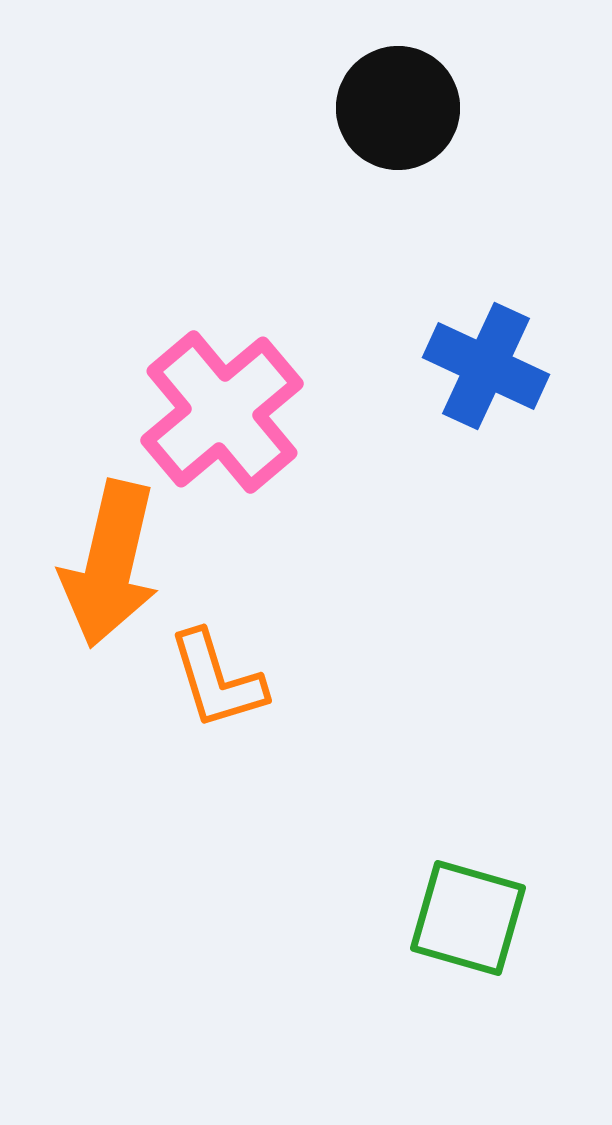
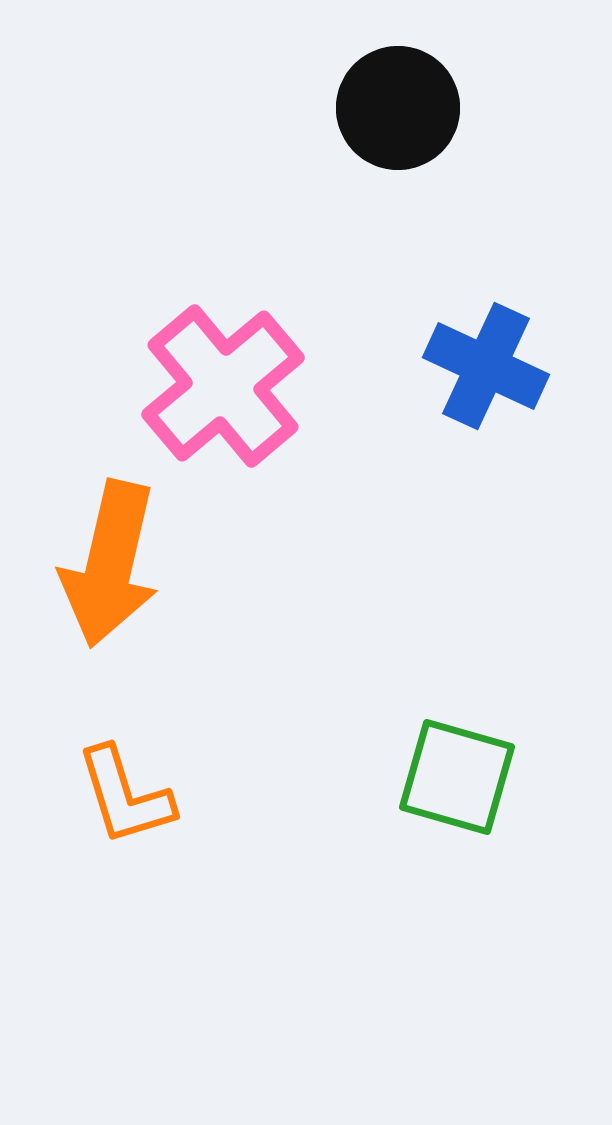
pink cross: moved 1 px right, 26 px up
orange L-shape: moved 92 px left, 116 px down
green square: moved 11 px left, 141 px up
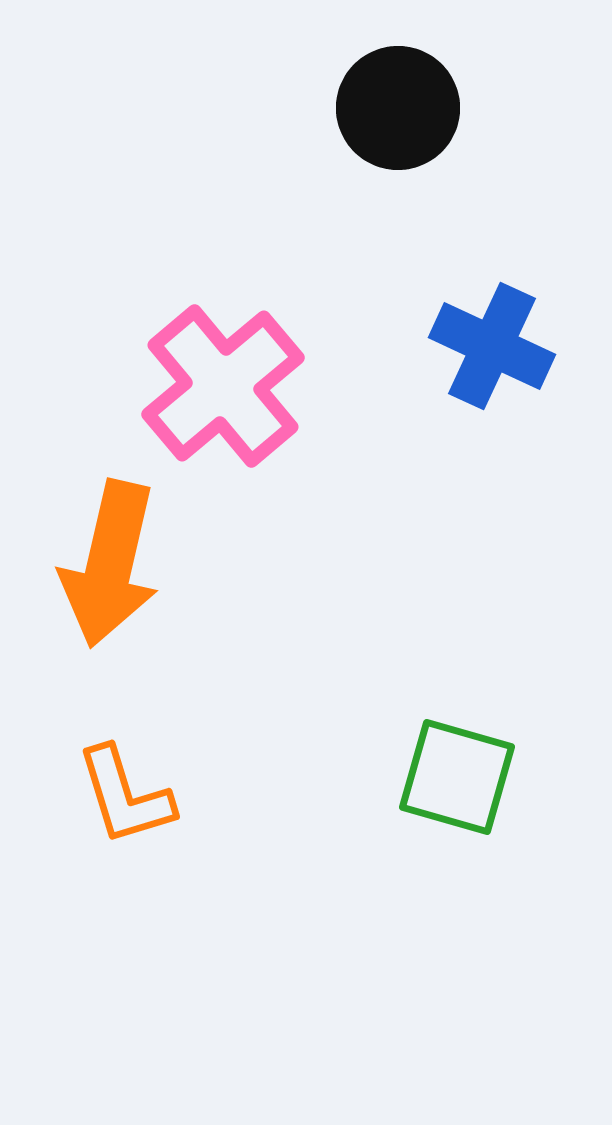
blue cross: moved 6 px right, 20 px up
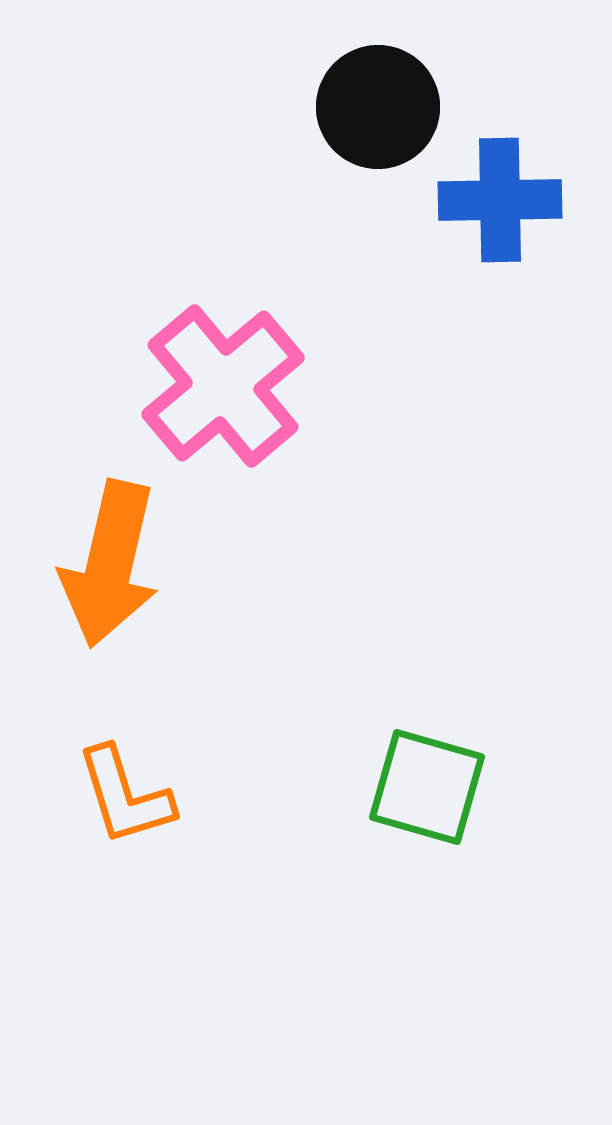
black circle: moved 20 px left, 1 px up
blue cross: moved 8 px right, 146 px up; rotated 26 degrees counterclockwise
green square: moved 30 px left, 10 px down
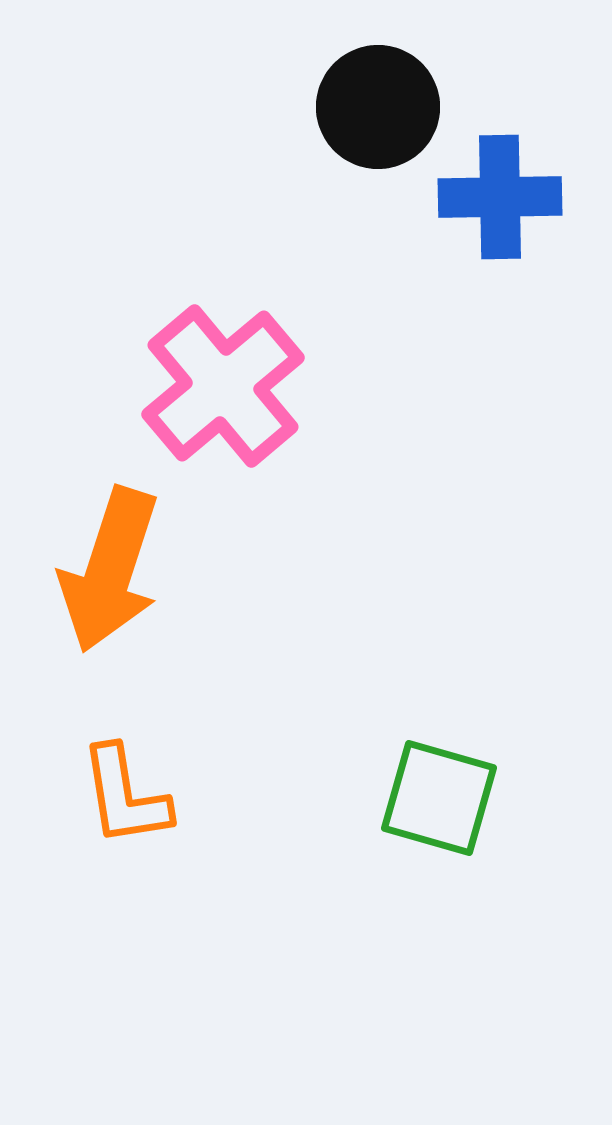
blue cross: moved 3 px up
orange arrow: moved 6 px down; rotated 5 degrees clockwise
green square: moved 12 px right, 11 px down
orange L-shape: rotated 8 degrees clockwise
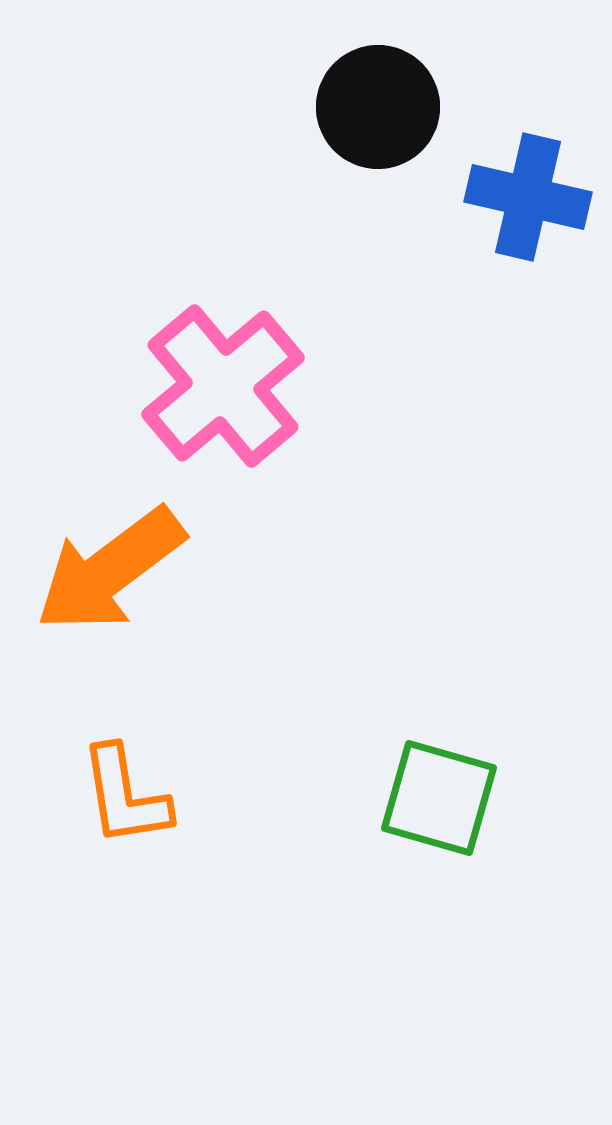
blue cross: moved 28 px right; rotated 14 degrees clockwise
orange arrow: rotated 35 degrees clockwise
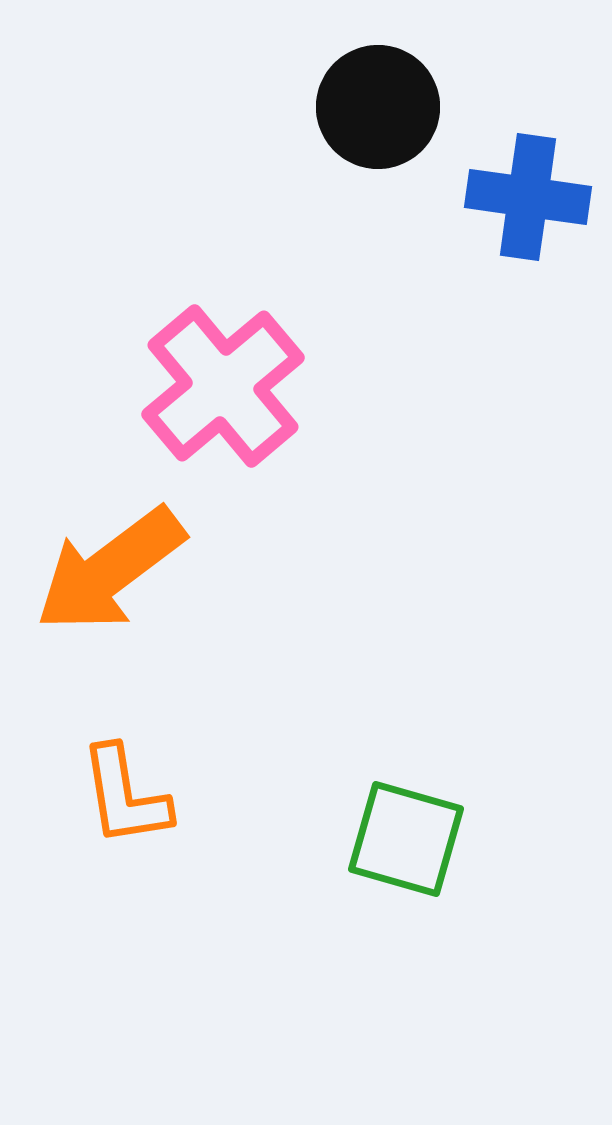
blue cross: rotated 5 degrees counterclockwise
green square: moved 33 px left, 41 px down
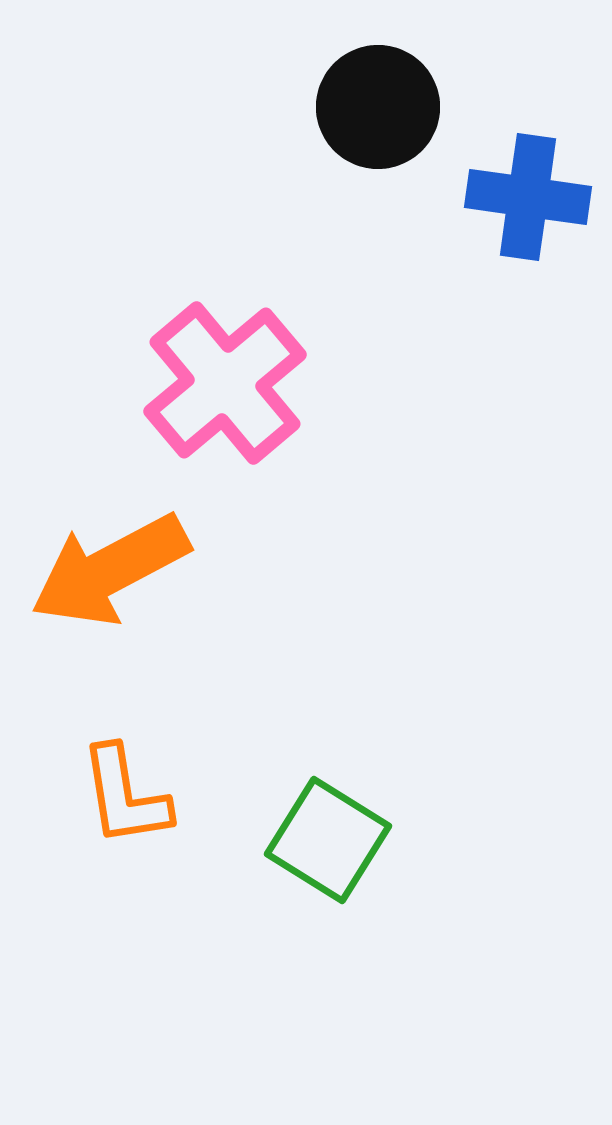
pink cross: moved 2 px right, 3 px up
orange arrow: rotated 9 degrees clockwise
green square: moved 78 px left, 1 px down; rotated 16 degrees clockwise
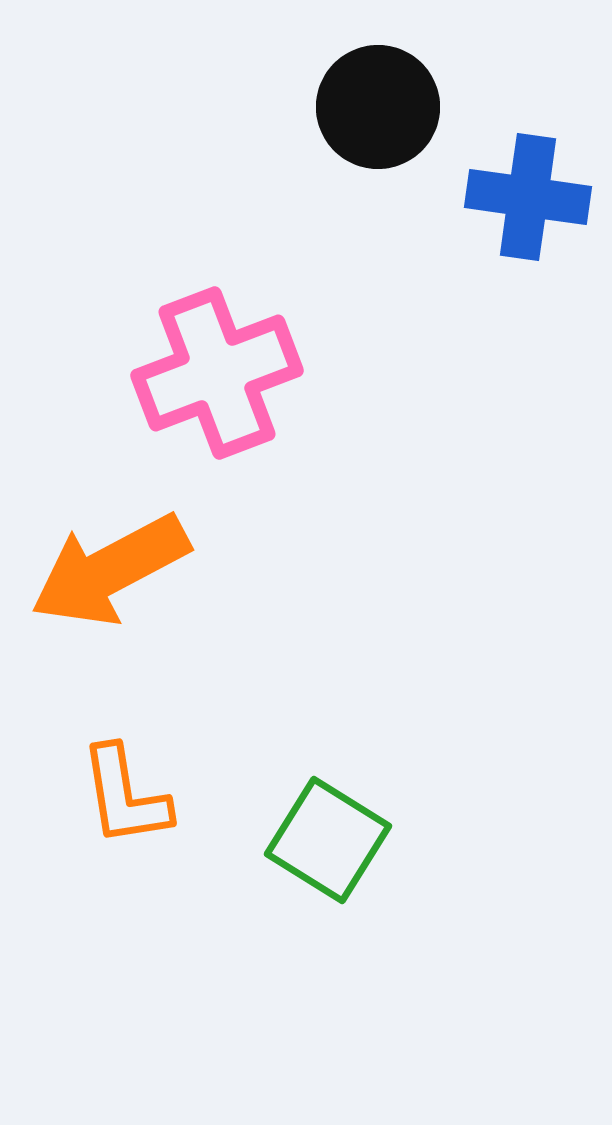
pink cross: moved 8 px left, 10 px up; rotated 19 degrees clockwise
